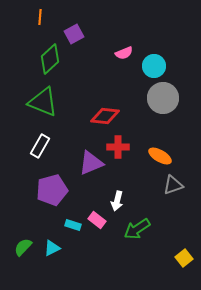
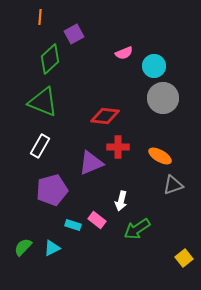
white arrow: moved 4 px right
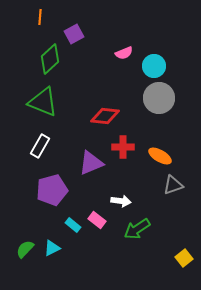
gray circle: moved 4 px left
red cross: moved 5 px right
white arrow: rotated 96 degrees counterclockwise
cyan rectangle: rotated 21 degrees clockwise
green semicircle: moved 2 px right, 2 px down
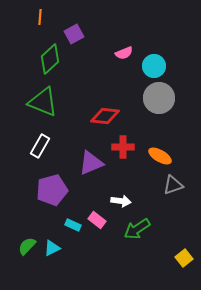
cyan rectangle: rotated 14 degrees counterclockwise
green semicircle: moved 2 px right, 3 px up
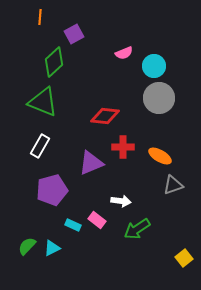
green diamond: moved 4 px right, 3 px down
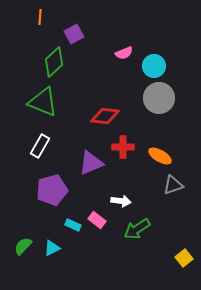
green semicircle: moved 4 px left
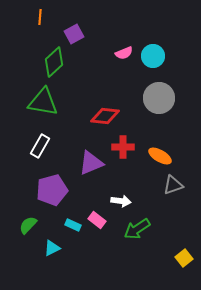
cyan circle: moved 1 px left, 10 px up
green triangle: rotated 12 degrees counterclockwise
green semicircle: moved 5 px right, 21 px up
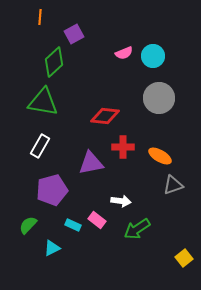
purple triangle: rotated 12 degrees clockwise
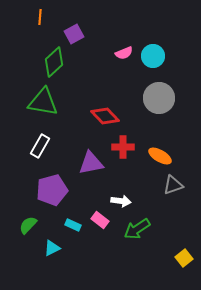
red diamond: rotated 40 degrees clockwise
pink rectangle: moved 3 px right
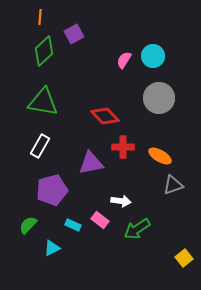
pink semicircle: moved 7 px down; rotated 144 degrees clockwise
green diamond: moved 10 px left, 11 px up
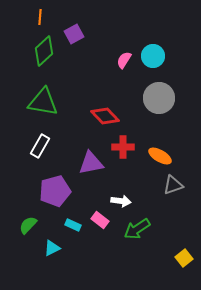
purple pentagon: moved 3 px right, 1 px down
